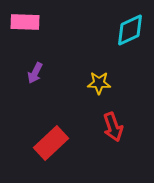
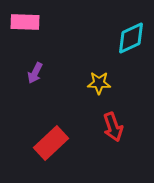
cyan diamond: moved 1 px right, 8 px down
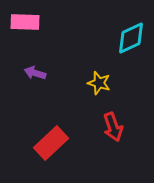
purple arrow: rotated 80 degrees clockwise
yellow star: rotated 15 degrees clockwise
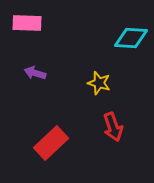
pink rectangle: moved 2 px right, 1 px down
cyan diamond: rotated 28 degrees clockwise
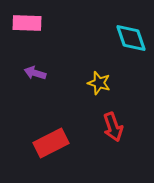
cyan diamond: rotated 68 degrees clockwise
red rectangle: rotated 16 degrees clockwise
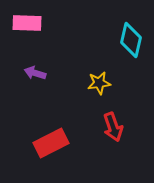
cyan diamond: moved 2 px down; rotated 32 degrees clockwise
yellow star: rotated 25 degrees counterclockwise
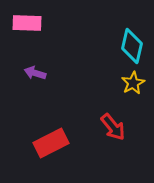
cyan diamond: moved 1 px right, 6 px down
yellow star: moved 34 px right; rotated 20 degrees counterclockwise
red arrow: rotated 20 degrees counterclockwise
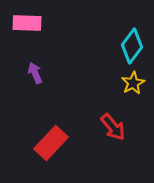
cyan diamond: rotated 24 degrees clockwise
purple arrow: rotated 50 degrees clockwise
red rectangle: rotated 20 degrees counterclockwise
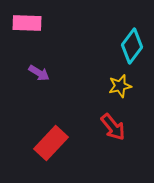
purple arrow: moved 4 px right; rotated 145 degrees clockwise
yellow star: moved 13 px left, 3 px down; rotated 15 degrees clockwise
